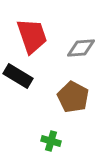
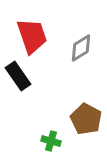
gray diamond: rotated 28 degrees counterclockwise
black rectangle: rotated 24 degrees clockwise
brown pentagon: moved 13 px right, 22 px down
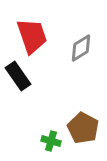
brown pentagon: moved 3 px left, 9 px down
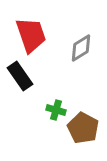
red trapezoid: moved 1 px left, 1 px up
black rectangle: moved 2 px right
green cross: moved 5 px right, 31 px up
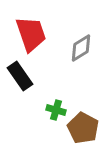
red trapezoid: moved 1 px up
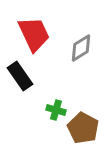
red trapezoid: moved 3 px right; rotated 6 degrees counterclockwise
